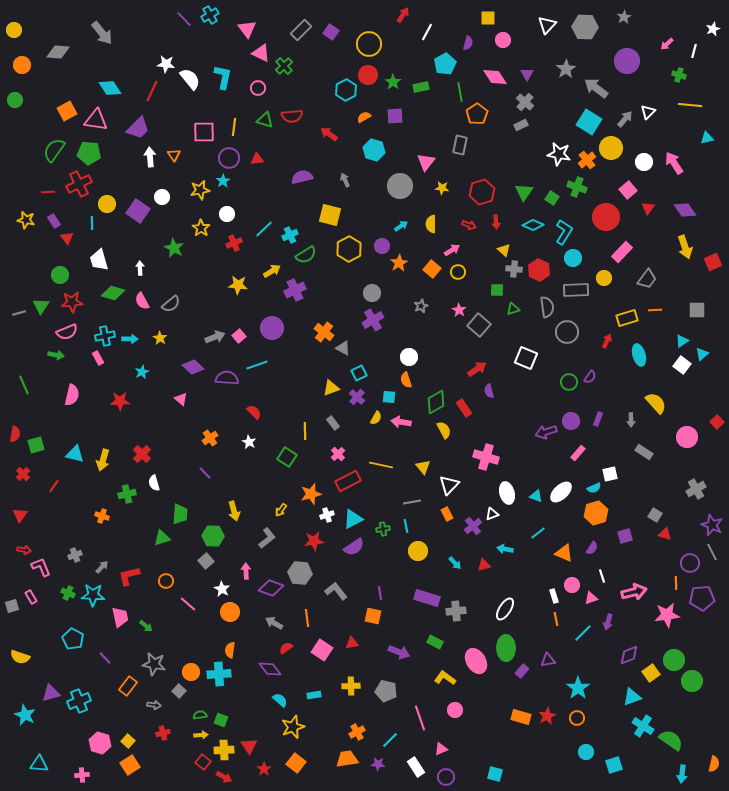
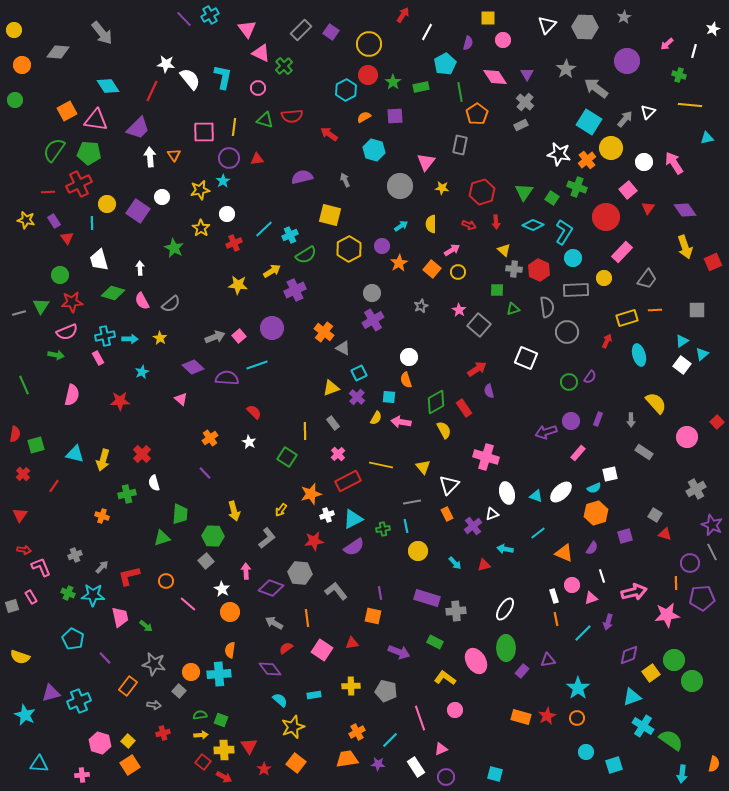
cyan diamond at (110, 88): moved 2 px left, 2 px up
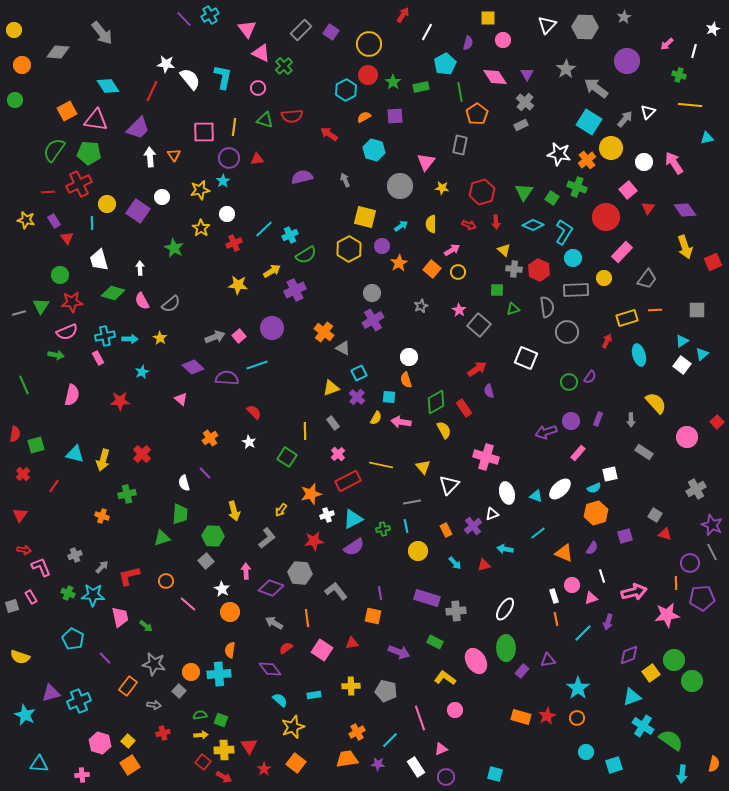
yellow square at (330, 215): moved 35 px right, 2 px down
white semicircle at (154, 483): moved 30 px right
white ellipse at (561, 492): moved 1 px left, 3 px up
orange rectangle at (447, 514): moved 1 px left, 16 px down
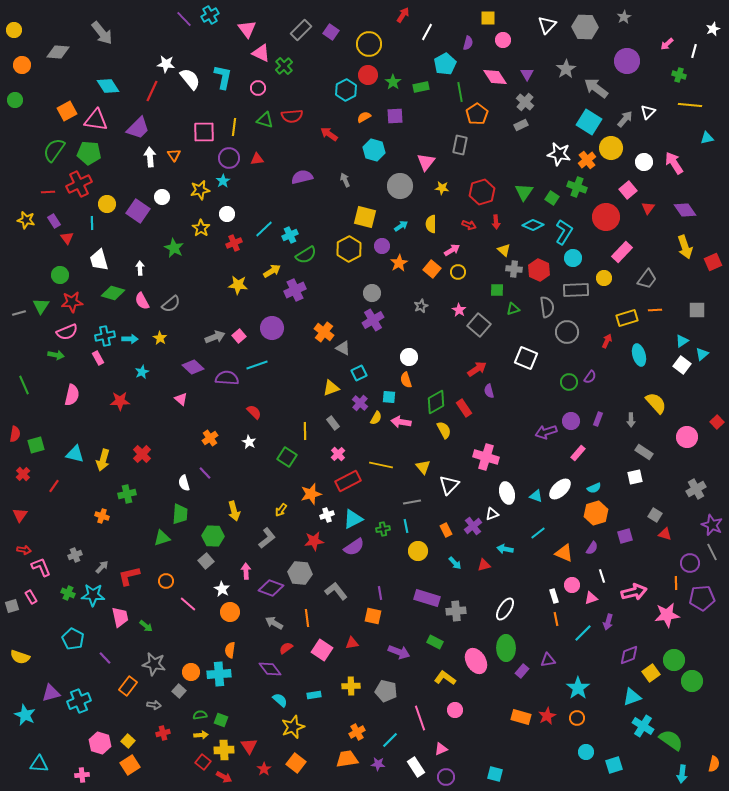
purple cross at (357, 397): moved 3 px right, 6 px down
white square at (610, 474): moved 25 px right, 3 px down
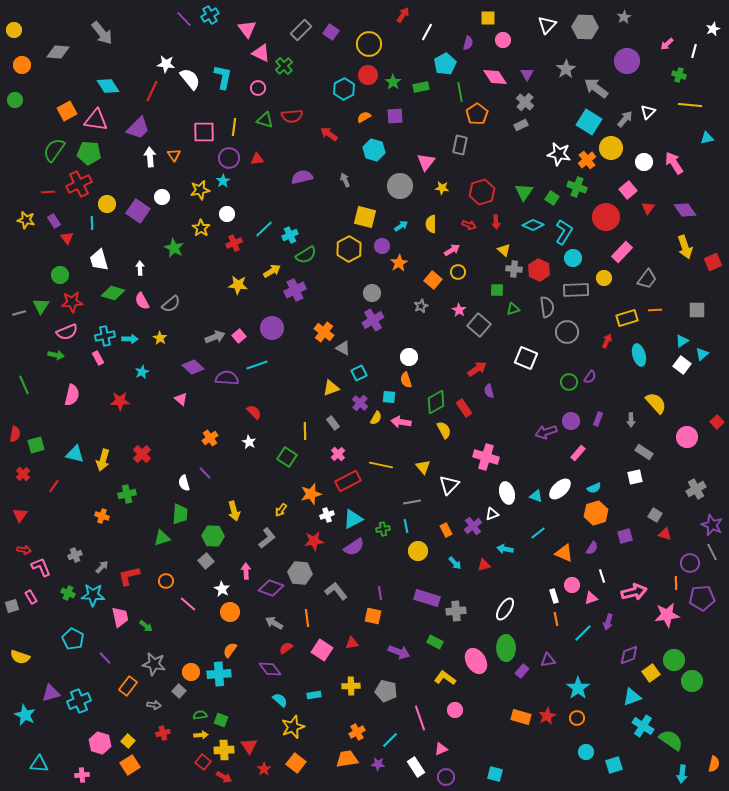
cyan hexagon at (346, 90): moved 2 px left, 1 px up
orange square at (432, 269): moved 1 px right, 11 px down
orange semicircle at (230, 650): rotated 28 degrees clockwise
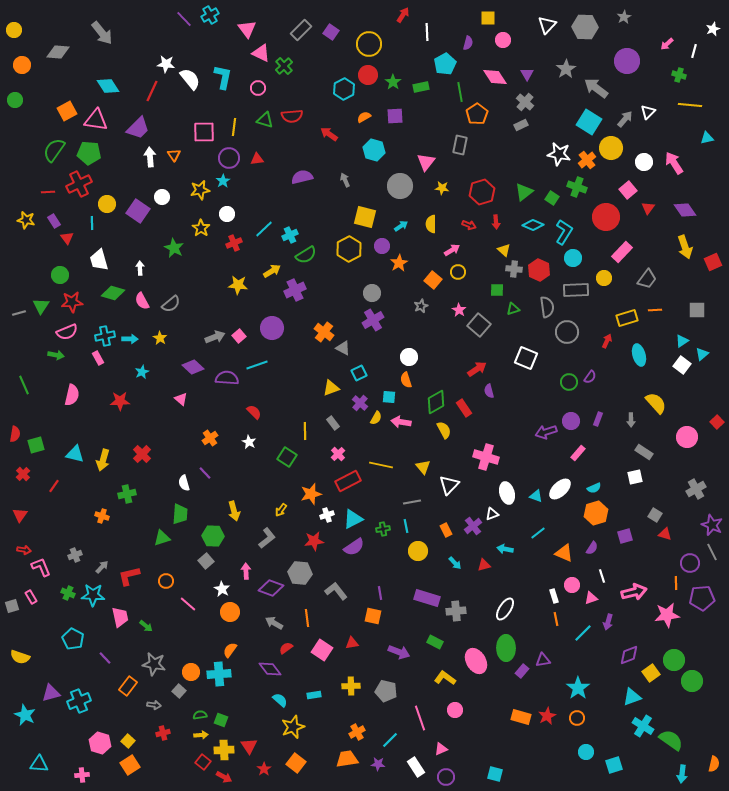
white line at (427, 32): rotated 30 degrees counterclockwise
green triangle at (524, 192): rotated 18 degrees clockwise
purple triangle at (548, 660): moved 5 px left
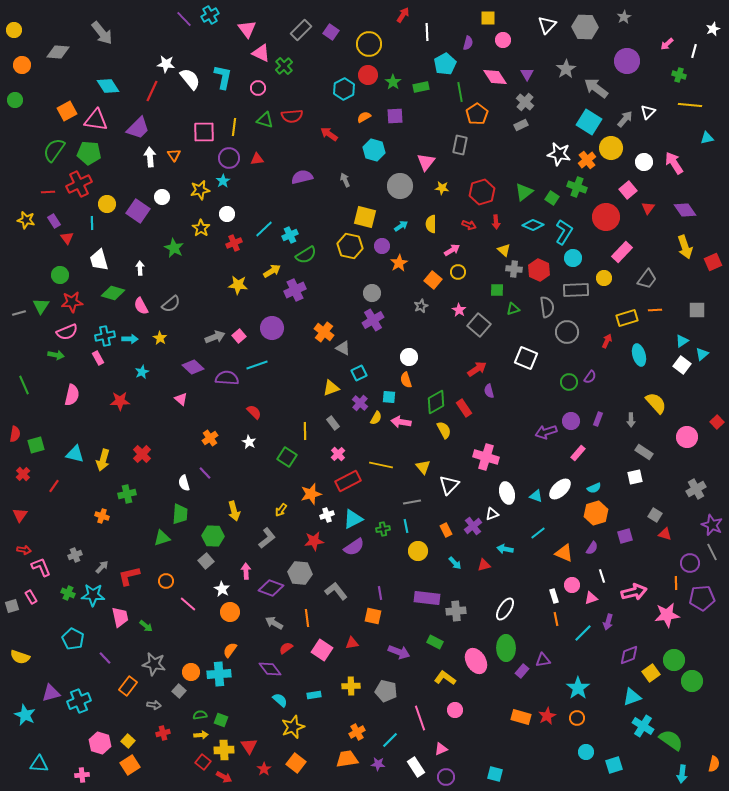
yellow hexagon at (349, 249): moved 1 px right, 3 px up; rotated 20 degrees counterclockwise
pink semicircle at (142, 301): moved 1 px left, 5 px down
purple rectangle at (427, 598): rotated 10 degrees counterclockwise
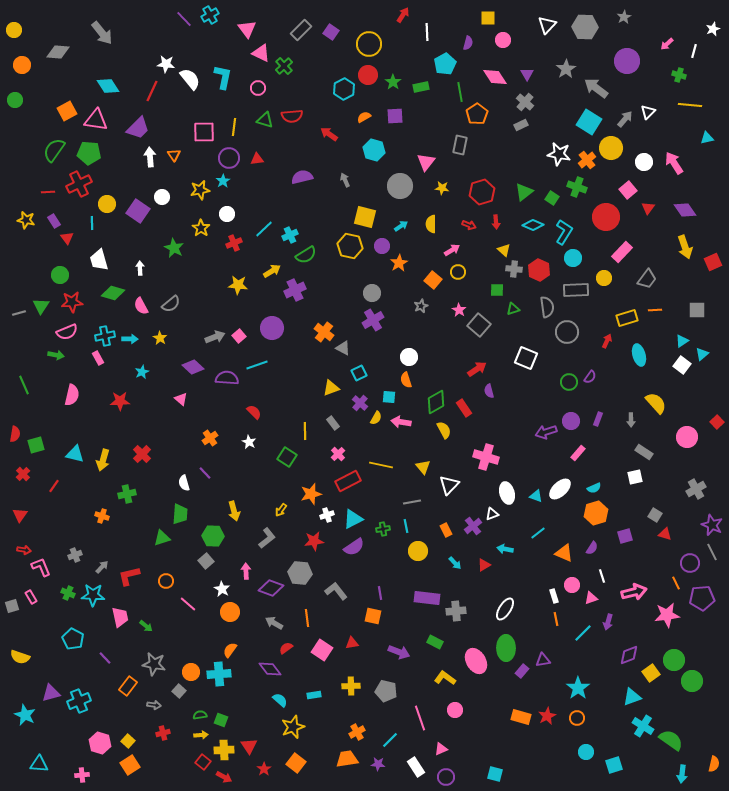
red triangle at (484, 565): rotated 16 degrees counterclockwise
orange line at (676, 583): rotated 24 degrees counterclockwise
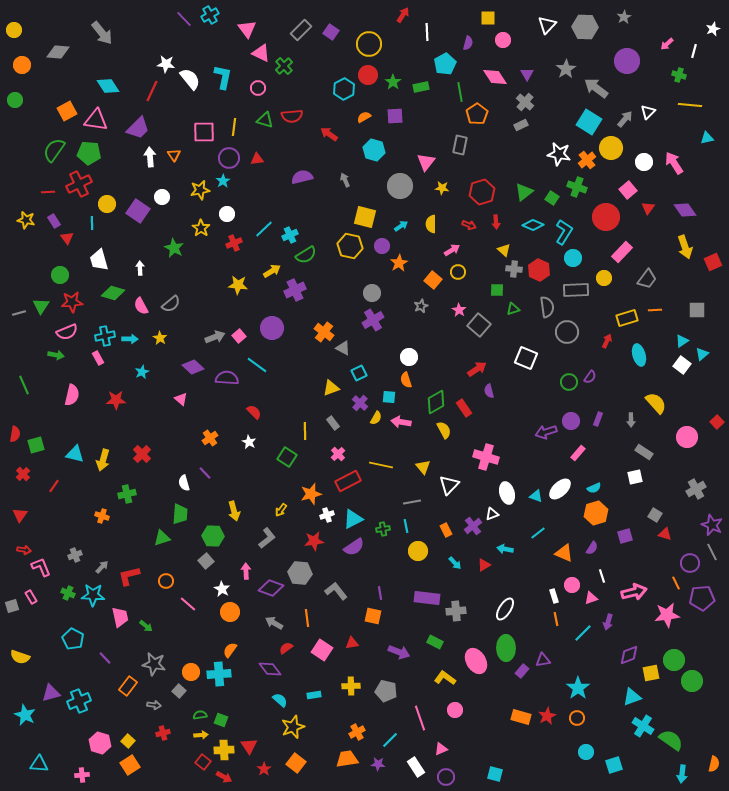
cyan line at (257, 365): rotated 55 degrees clockwise
red star at (120, 401): moved 4 px left, 1 px up
yellow square at (651, 673): rotated 24 degrees clockwise
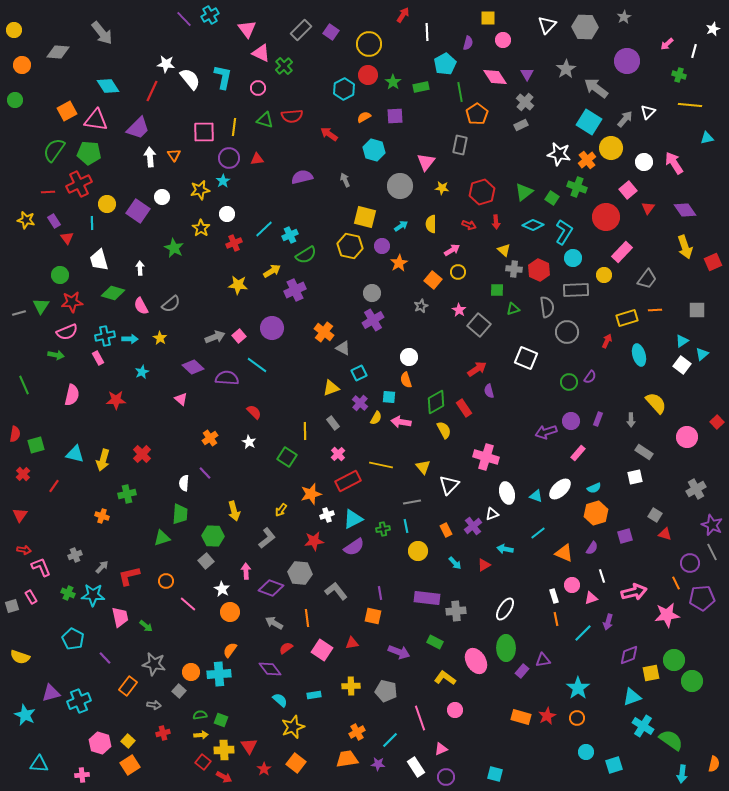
yellow circle at (604, 278): moved 3 px up
white semicircle at (184, 483): rotated 21 degrees clockwise
